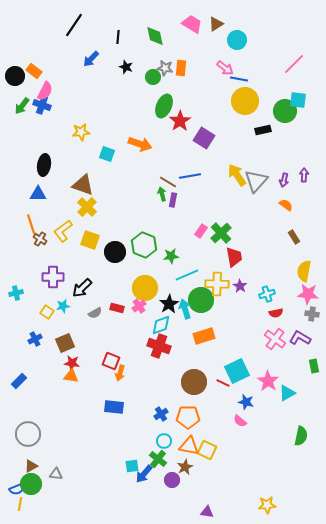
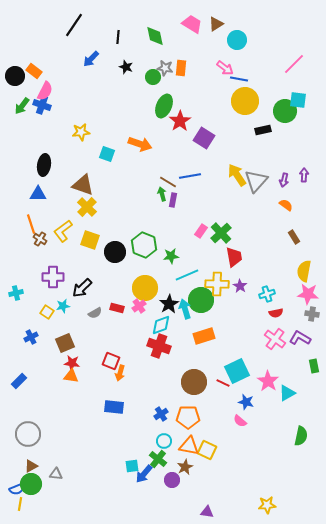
blue cross at (35, 339): moved 4 px left, 2 px up
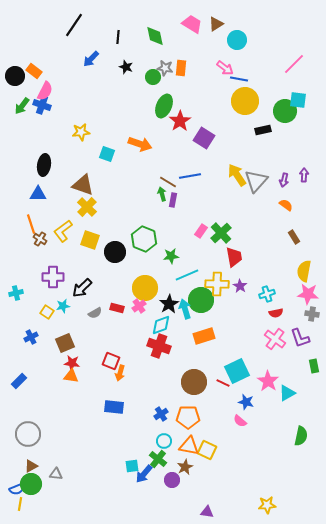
green hexagon at (144, 245): moved 6 px up
purple L-shape at (300, 338): rotated 140 degrees counterclockwise
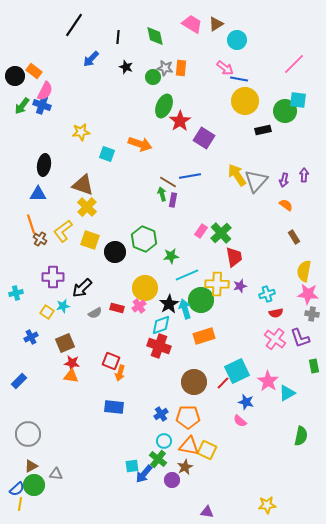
purple star at (240, 286): rotated 24 degrees clockwise
red line at (223, 383): rotated 72 degrees counterclockwise
green circle at (31, 484): moved 3 px right, 1 px down
blue semicircle at (17, 489): rotated 21 degrees counterclockwise
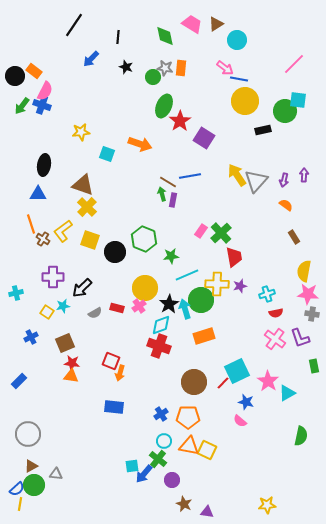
green diamond at (155, 36): moved 10 px right
brown cross at (40, 239): moved 3 px right
brown star at (185, 467): moved 1 px left, 37 px down; rotated 21 degrees counterclockwise
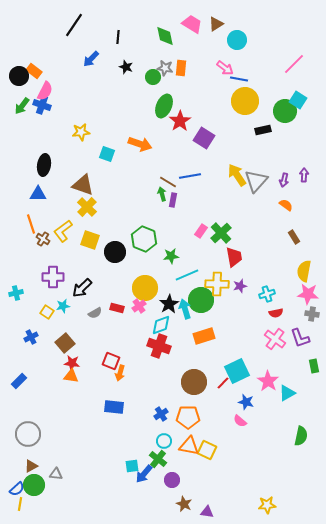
black circle at (15, 76): moved 4 px right
cyan square at (298, 100): rotated 24 degrees clockwise
brown square at (65, 343): rotated 18 degrees counterclockwise
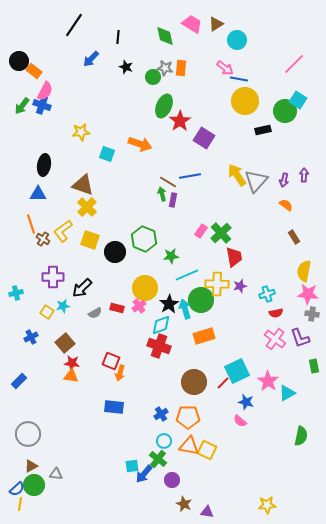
black circle at (19, 76): moved 15 px up
